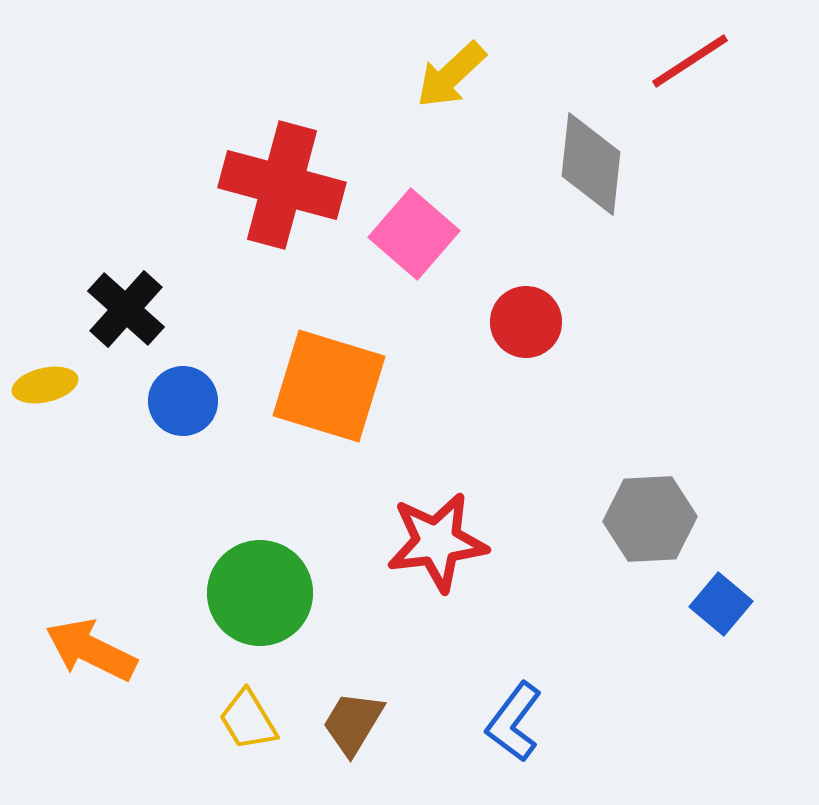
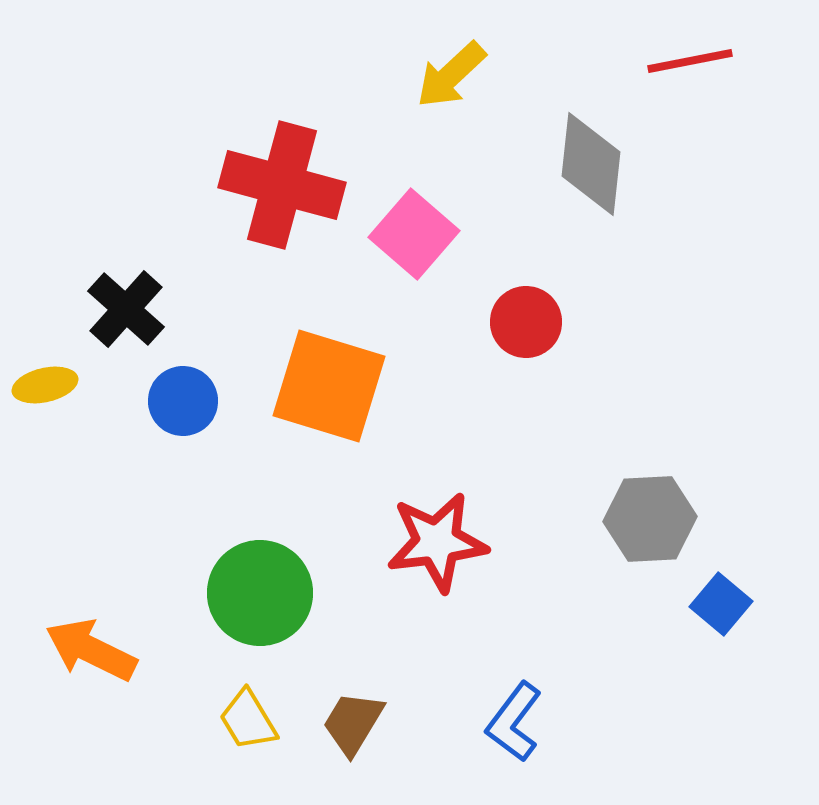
red line: rotated 22 degrees clockwise
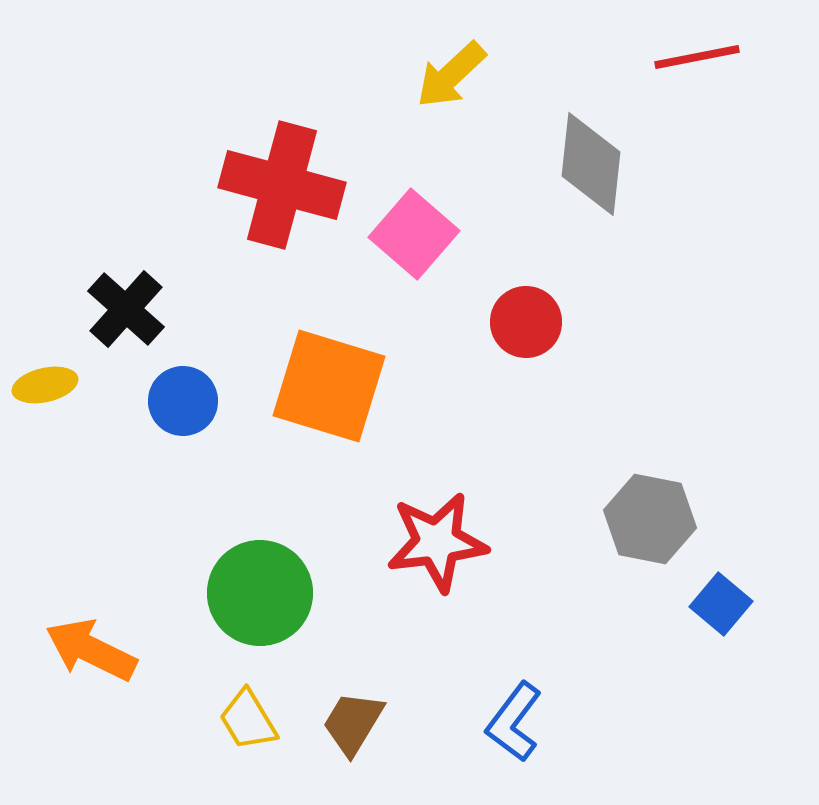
red line: moved 7 px right, 4 px up
gray hexagon: rotated 14 degrees clockwise
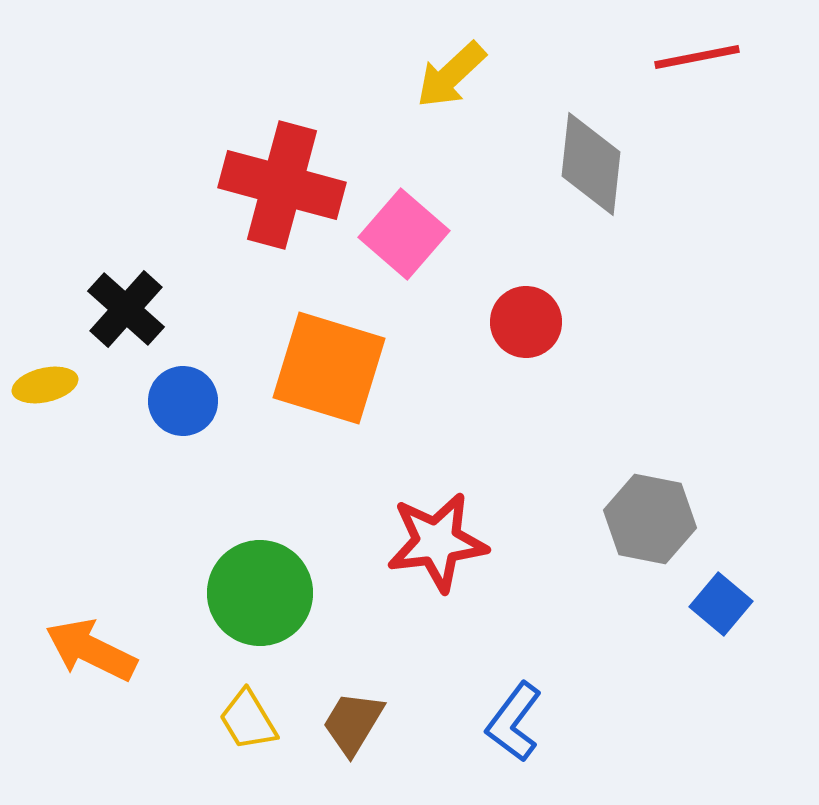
pink square: moved 10 px left
orange square: moved 18 px up
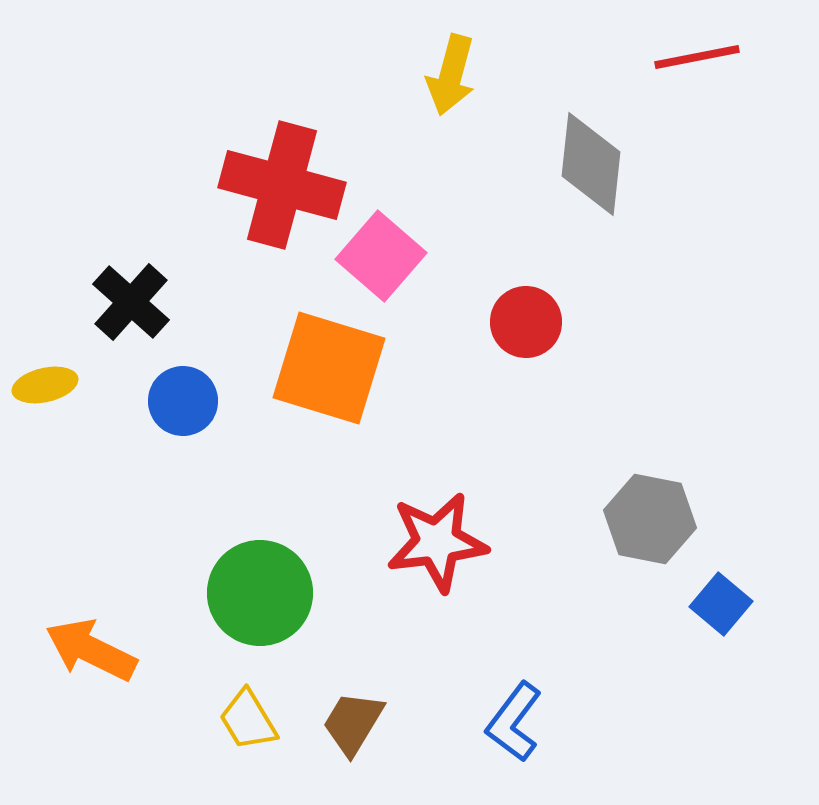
yellow arrow: rotated 32 degrees counterclockwise
pink square: moved 23 px left, 22 px down
black cross: moved 5 px right, 7 px up
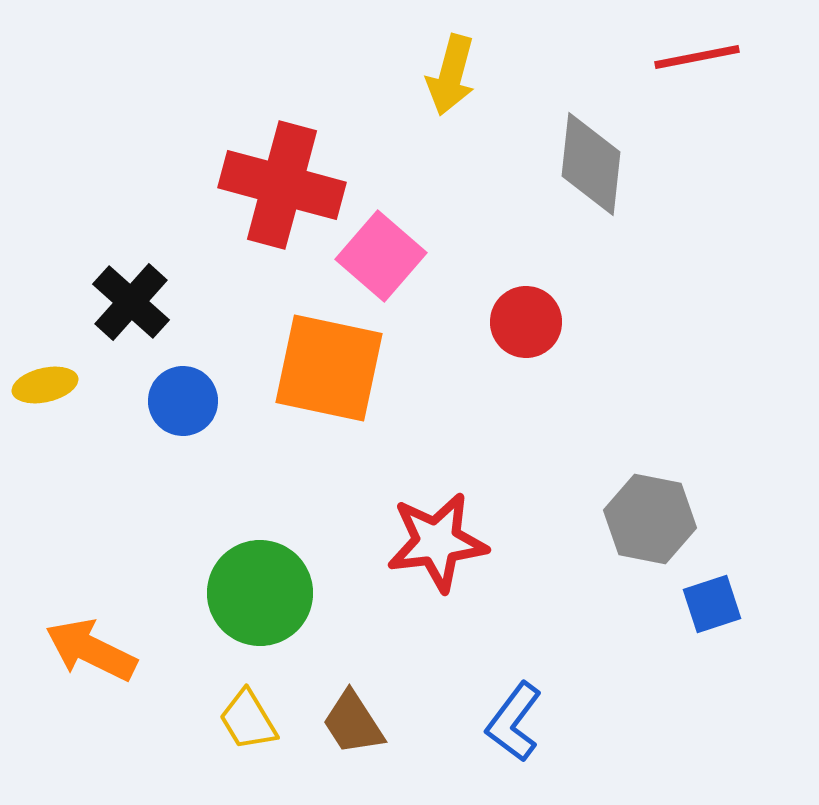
orange square: rotated 5 degrees counterclockwise
blue square: moved 9 px left; rotated 32 degrees clockwise
brown trapezoid: rotated 64 degrees counterclockwise
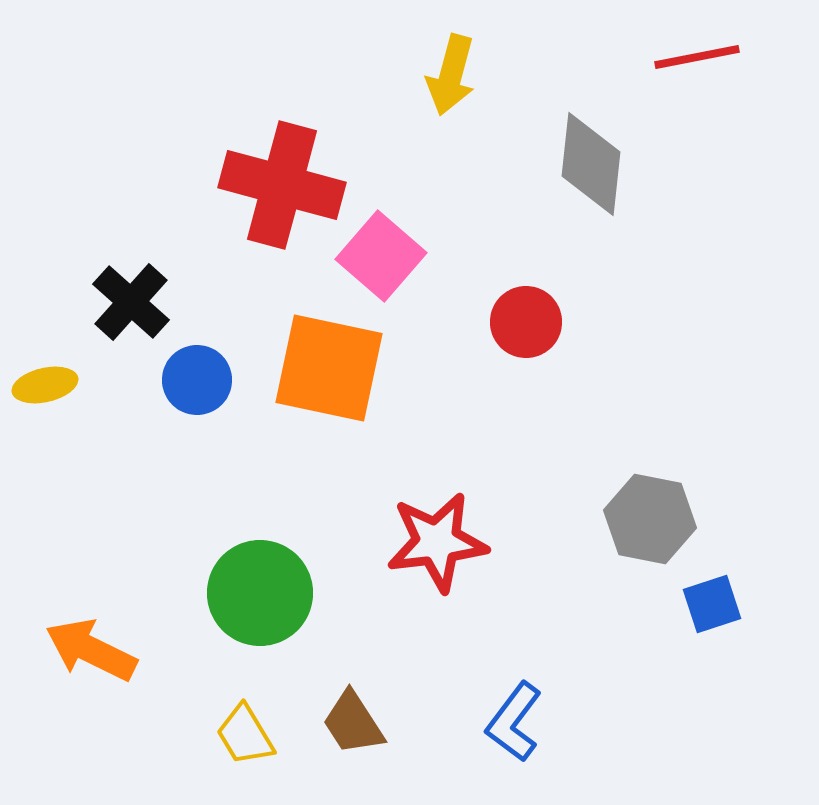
blue circle: moved 14 px right, 21 px up
yellow trapezoid: moved 3 px left, 15 px down
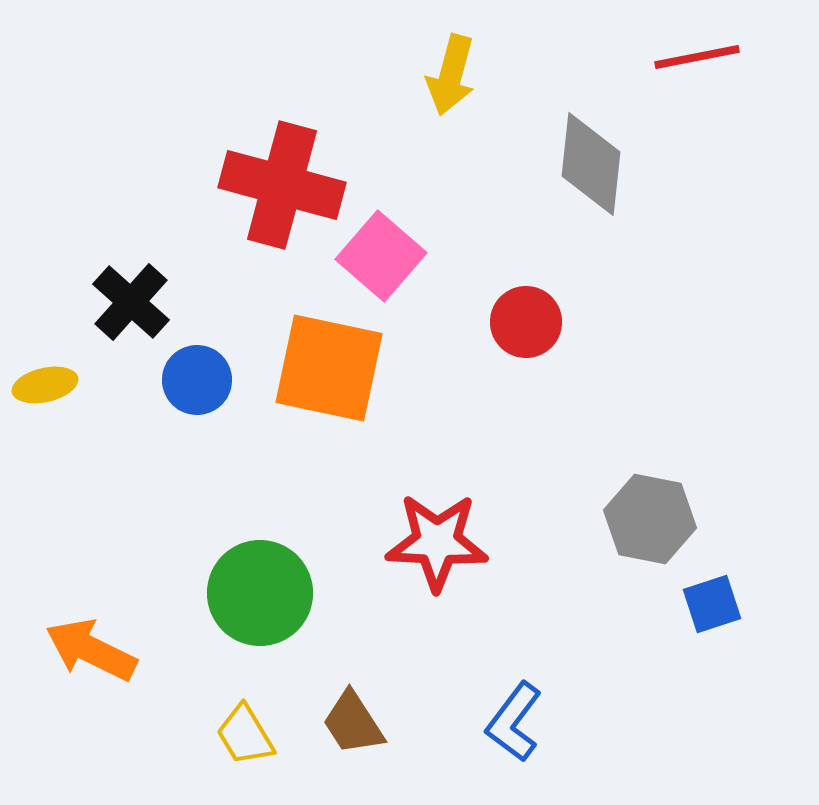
red star: rotated 10 degrees clockwise
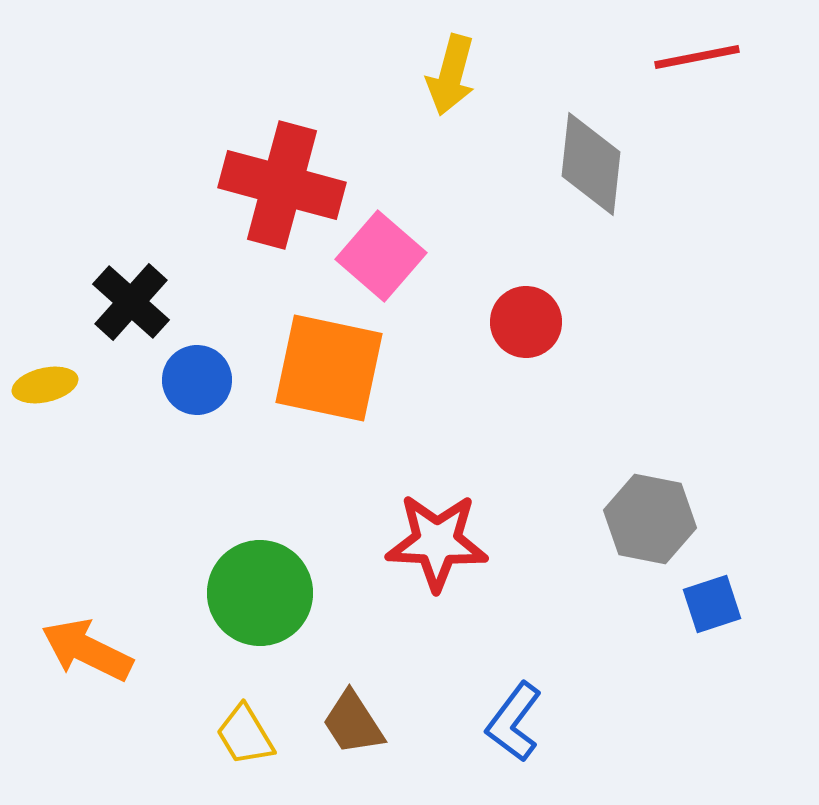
orange arrow: moved 4 px left
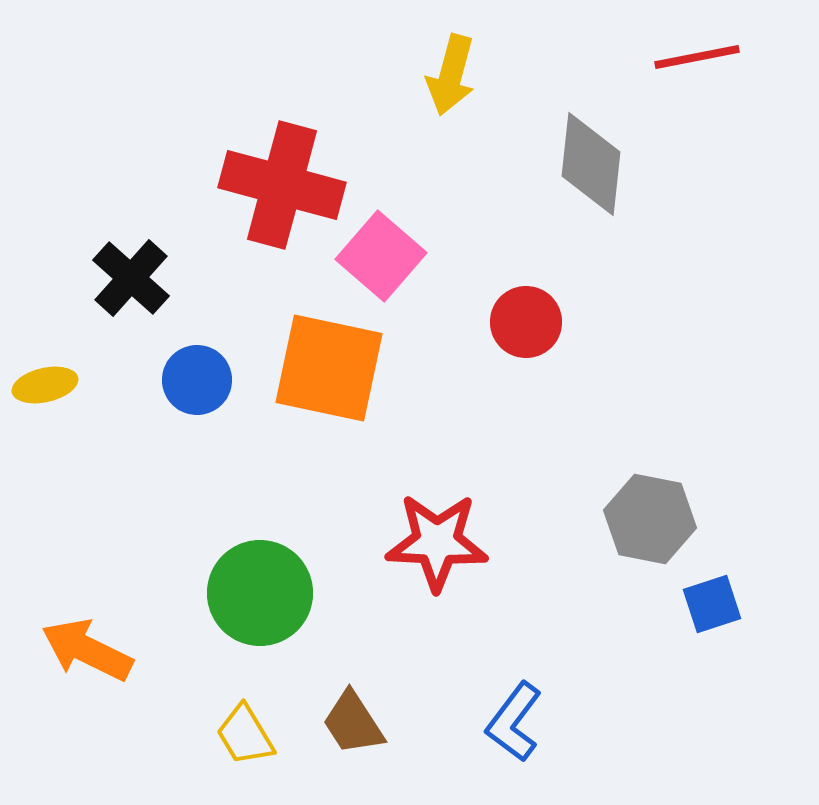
black cross: moved 24 px up
